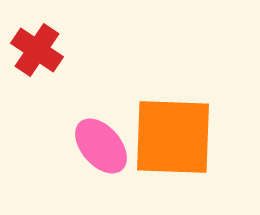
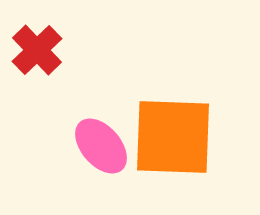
red cross: rotated 12 degrees clockwise
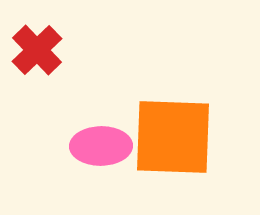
pink ellipse: rotated 50 degrees counterclockwise
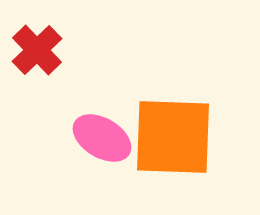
pink ellipse: moved 1 px right, 8 px up; rotated 32 degrees clockwise
